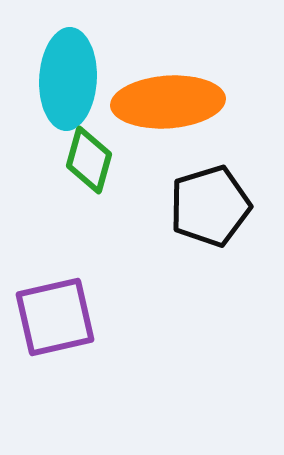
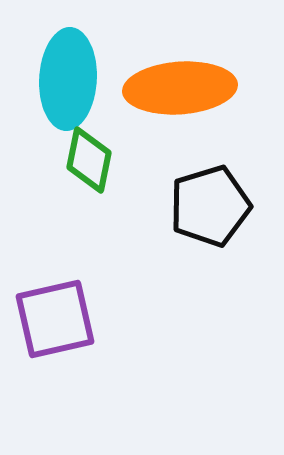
orange ellipse: moved 12 px right, 14 px up
green diamond: rotated 4 degrees counterclockwise
purple square: moved 2 px down
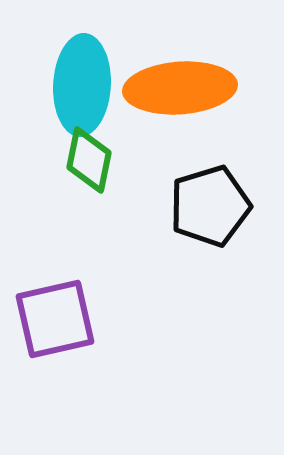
cyan ellipse: moved 14 px right, 6 px down
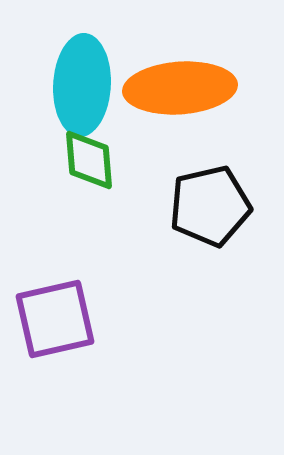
green diamond: rotated 16 degrees counterclockwise
black pentagon: rotated 4 degrees clockwise
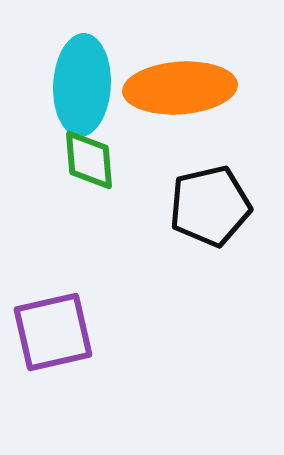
purple square: moved 2 px left, 13 px down
